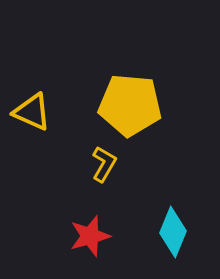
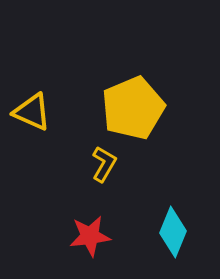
yellow pentagon: moved 3 px right, 3 px down; rotated 28 degrees counterclockwise
red star: rotated 9 degrees clockwise
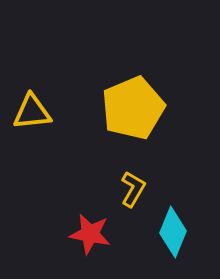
yellow triangle: rotated 30 degrees counterclockwise
yellow L-shape: moved 29 px right, 25 px down
red star: moved 2 px up; rotated 18 degrees clockwise
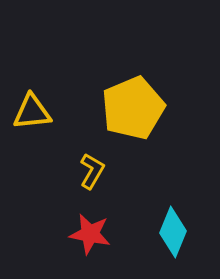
yellow L-shape: moved 41 px left, 18 px up
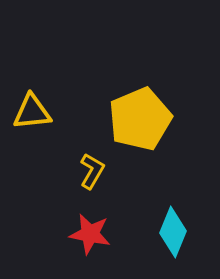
yellow pentagon: moved 7 px right, 11 px down
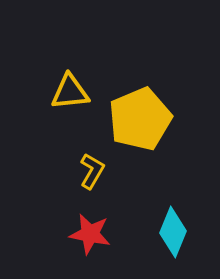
yellow triangle: moved 38 px right, 20 px up
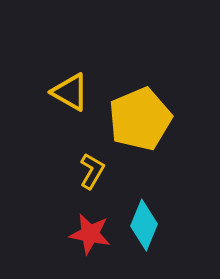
yellow triangle: rotated 36 degrees clockwise
cyan diamond: moved 29 px left, 7 px up
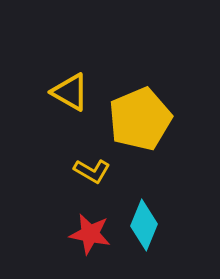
yellow L-shape: rotated 90 degrees clockwise
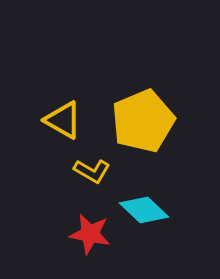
yellow triangle: moved 7 px left, 28 px down
yellow pentagon: moved 3 px right, 2 px down
cyan diamond: moved 15 px up; rotated 69 degrees counterclockwise
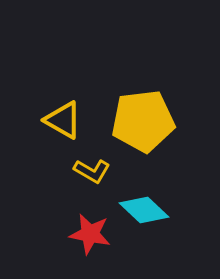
yellow pentagon: rotated 16 degrees clockwise
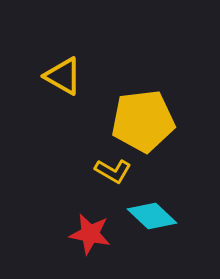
yellow triangle: moved 44 px up
yellow L-shape: moved 21 px right
cyan diamond: moved 8 px right, 6 px down
